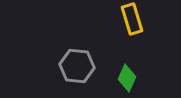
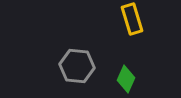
green diamond: moved 1 px left, 1 px down
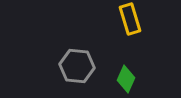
yellow rectangle: moved 2 px left
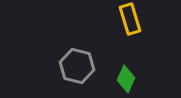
gray hexagon: rotated 8 degrees clockwise
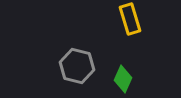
green diamond: moved 3 px left
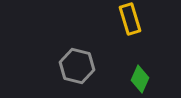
green diamond: moved 17 px right
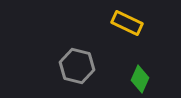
yellow rectangle: moved 3 px left, 4 px down; rotated 48 degrees counterclockwise
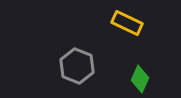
gray hexagon: rotated 8 degrees clockwise
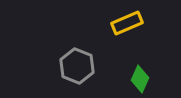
yellow rectangle: rotated 48 degrees counterclockwise
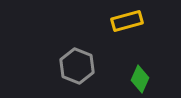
yellow rectangle: moved 2 px up; rotated 8 degrees clockwise
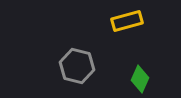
gray hexagon: rotated 8 degrees counterclockwise
